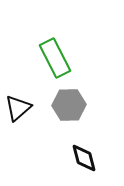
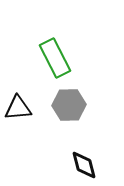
black triangle: rotated 36 degrees clockwise
black diamond: moved 7 px down
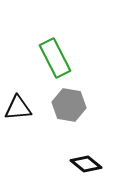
gray hexagon: rotated 12 degrees clockwise
black diamond: moved 2 px right, 1 px up; rotated 36 degrees counterclockwise
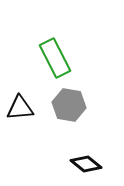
black triangle: moved 2 px right
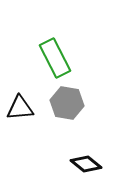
gray hexagon: moved 2 px left, 2 px up
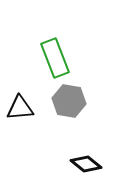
green rectangle: rotated 6 degrees clockwise
gray hexagon: moved 2 px right, 2 px up
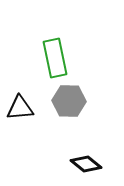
green rectangle: rotated 9 degrees clockwise
gray hexagon: rotated 8 degrees counterclockwise
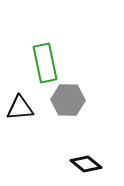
green rectangle: moved 10 px left, 5 px down
gray hexagon: moved 1 px left, 1 px up
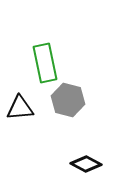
gray hexagon: rotated 12 degrees clockwise
black diamond: rotated 12 degrees counterclockwise
